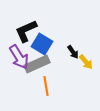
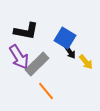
black L-shape: rotated 145 degrees counterclockwise
blue square: moved 23 px right, 6 px up
black arrow: moved 3 px left
gray rectangle: rotated 20 degrees counterclockwise
orange line: moved 5 px down; rotated 30 degrees counterclockwise
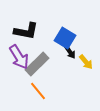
orange line: moved 8 px left
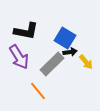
black arrow: rotated 64 degrees counterclockwise
gray rectangle: moved 15 px right
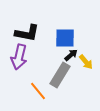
black L-shape: moved 1 px right, 2 px down
blue square: rotated 30 degrees counterclockwise
black arrow: moved 1 px right, 3 px down; rotated 32 degrees counterclockwise
purple arrow: rotated 45 degrees clockwise
gray rectangle: moved 8 px right, 11 px down; rotated 15 degrees counterclockwise
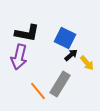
blue square: rotated 25 degrees clockwise
yellow arrow: moved 1 px right, 1 px down
gray rectangle: moved 9 px down
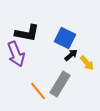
purple arrow: moved 3 px left, 3 px up; rotated 35 degrees counterclockwise
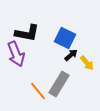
gray rectangle: moved 1 px left
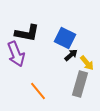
gray rectangle: moved 21 px right; rotated 15 degrees counterclockwise
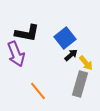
blue square: rotated 25 degrees clockwise
yellow arrow: moved 1 px left
